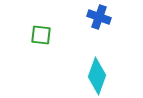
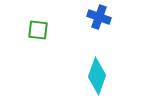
green square: moved 3 px left, 5 px up
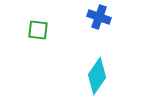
cyan diamond: rotated 15 degrees clockwise
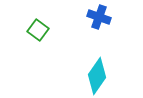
green square: rotated 30 degrees clockwise
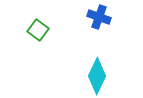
cyan diamond: rotated 9 degrees counterclockwise
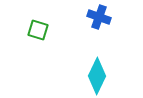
green square: rotated 20 degrees counterclockwise
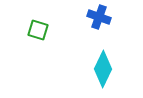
cyan diamond: moved 6 px right, 7 px up
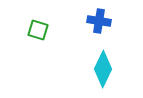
blue cross: moved 4 px down; rotated 10 degrees counterclockwise
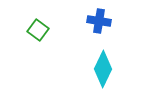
green square: rotated 20 degrees clockwise
